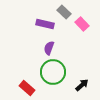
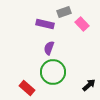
gray rectangle: rotated 64 degrees counterclockwise
black arrow: moved 7 px right
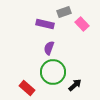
black arrow: moved 14 px left
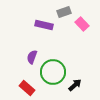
purple rectangle: moved 1 px left, 1 px down
purple semicircle: moved 17 px left, 9 px down
